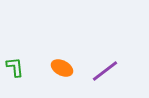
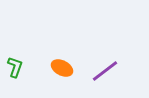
green L-shape: rotated 25 degrees clockwise
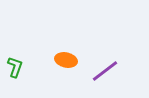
orange ellipse: moved 4 px right, 8 px up; rotated 15 degrees counterclockwise
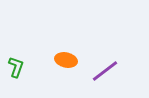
green L-shape: moved 1 px right
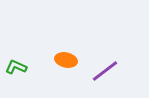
green L-shape: rotated 85 degrees counterclockwise
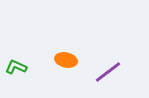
purple line: moved 3 px right, 1 px down
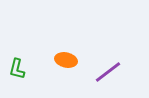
green L-shape: moved 1 px right, 2 px down; rotated 100 degrees counterclockwise
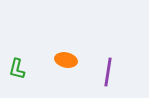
purple line: rotated 44 degrees counterclockwise
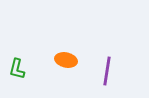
purple line: moved 1 px left, 1 px up
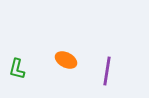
orange ellipse: rotated 15 degrees clockwise
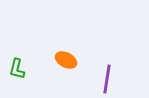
purple line: moved 8 px down
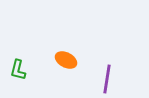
green L-shape: moved 1 px right, 1 px down
